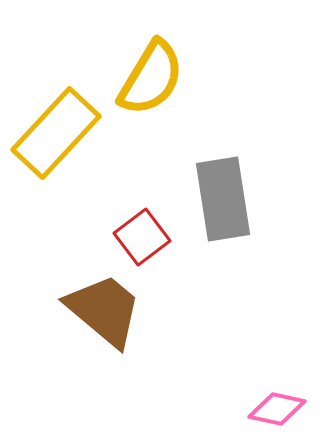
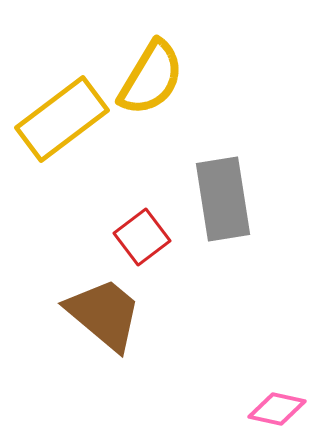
yellow rectangle: moved 6 px right, 14 px up; rotated 10 degrees clockwise
brown trapezoid: moved 4 px down
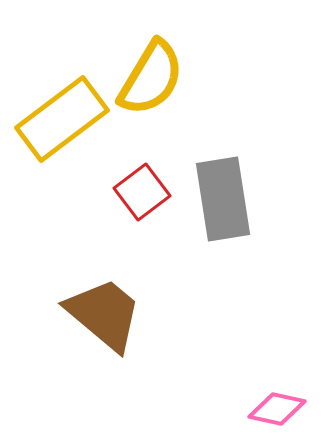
red square: moved 45 px up
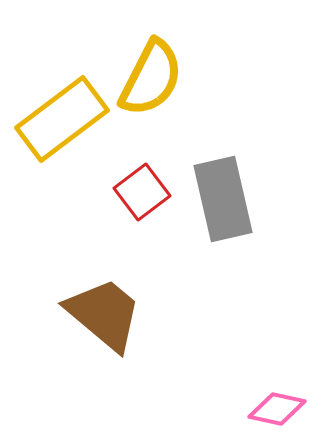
yellow semicircle: rotated 4 degrees counterclockwise
gray rectangle: rotated 4 degrees counterclockwise
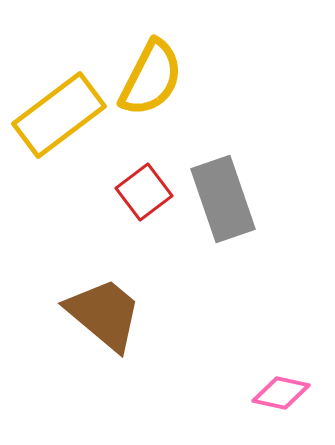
yellow rectangle: moved 3 px left, 4 px up
red square: moved 2 px right
gray rectangle: rotated 6 degrees counterclockwise
pink diamond: moved 4 px right, 16 px up
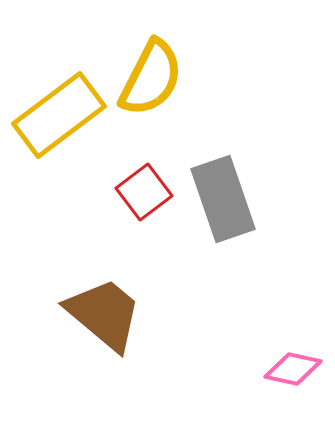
pink diamond: moved 12 px right, 24 px up
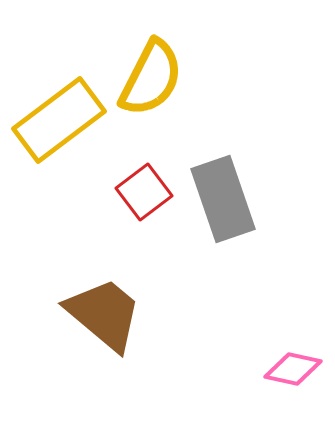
yellow rectangle: moved 5 px down
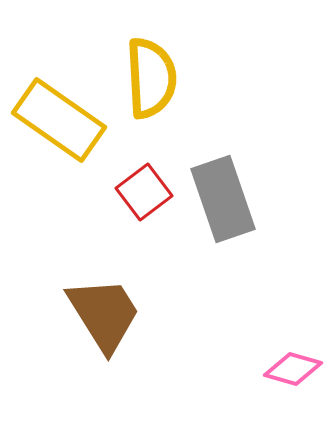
yellow semicircle: rotated 30 degrees counterclockwise
yellow rectangle: rotated 72 degrees clockwise
brown trapezoid: rotated 18 degrees clockwise
pink diamond: rotated 4 degrees clockwise
